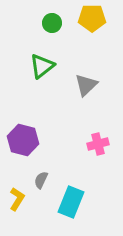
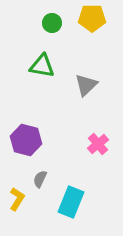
green triangle: rotated 48 degrees clockwise
purple hexagon: moved 3 px right
pink cross: rotated 25 degrees counterclockwise
gray semicircle: moved 1 px left, 1 px up
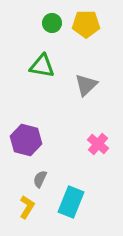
yellow pentagon: moved 6 px left, 6 px down
pink cross: rotated 10 degrees counterclockwise
yellow L-shape: moved 10 px right, 8 px down
